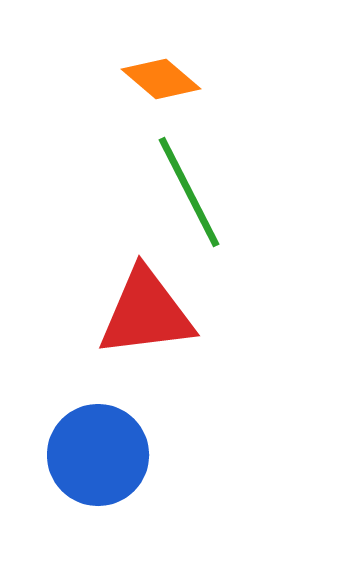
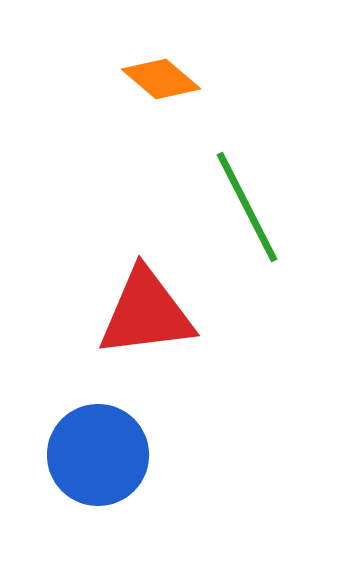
green line: moved 58 px right, 15 px down
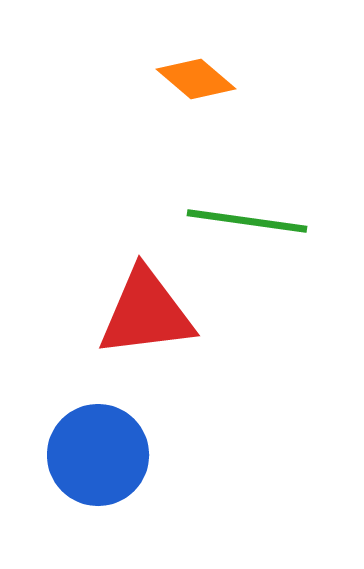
orange diamond: moved 35 px right
green line: moved 14 px down; rotated 55 degrees counterclockwise
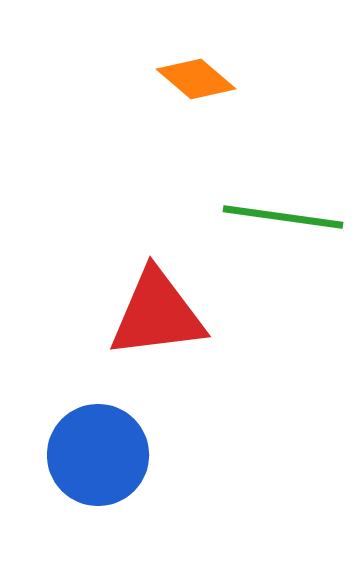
green line: moved 36 px right, 4 px up
red triangle: moved 11 px right, 1 px down
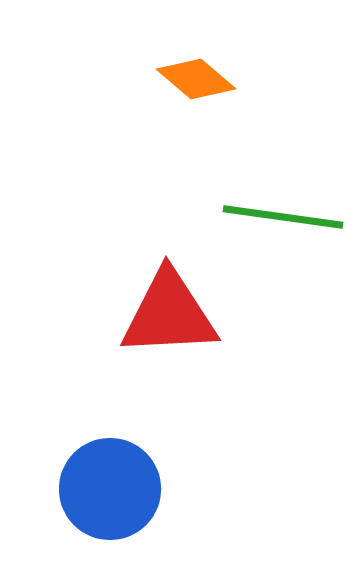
red triangle: moved 12 px right; rotated 4 degrees clockwise
blue circle: moved 12 px right, 34 px down
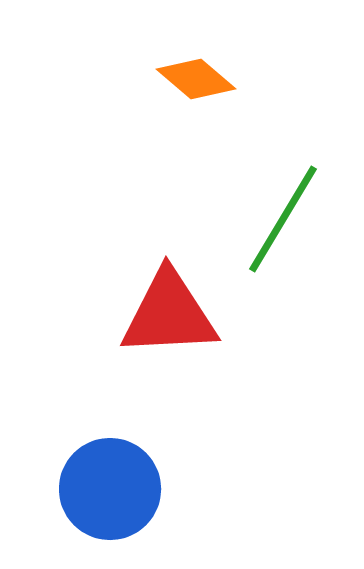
green line: moved 2 px down; rotated 67 degrees counterclockwise
